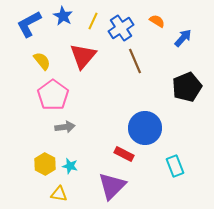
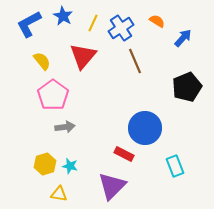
yellow line: moved 2 px down
yellow hexagon: rotated 15 degrees clockwise
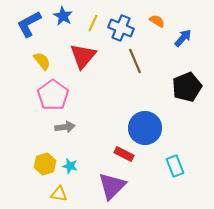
blue cross: rotated 35 degrees counterclockwise
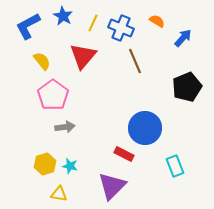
blue L-shape: moved 1 px left, 2 px down
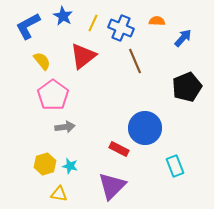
orange semicircle: rotated 28 degrees counterclockwise
red triangle: rotated 12 degrees clockwise
red rectangle: moved 5 px left, 5 px up
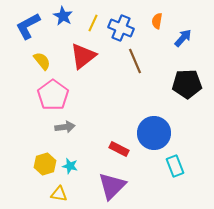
orange semicircle: rotated 84 degrees counterclockwise
black pentagon: moved 3 px up; rotated 20 degrees clockwise
blue circle: moved 9 px right, 5 px down
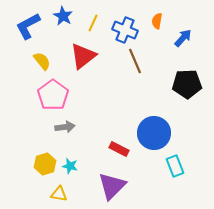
blue cross: moved 4 px right, 2 px down
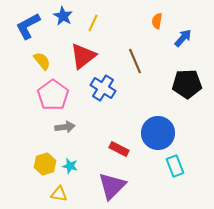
blue cross: moved 22 px left, 58 px down; rotated 10 degrees clockwise
blue circle: moved 4 px right
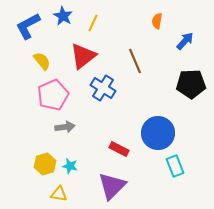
blue arrow: moved 2 px right, 3 px down
black pentagon: moved 4 px right
pink pentagon: rotated 12 degrees clockwise
